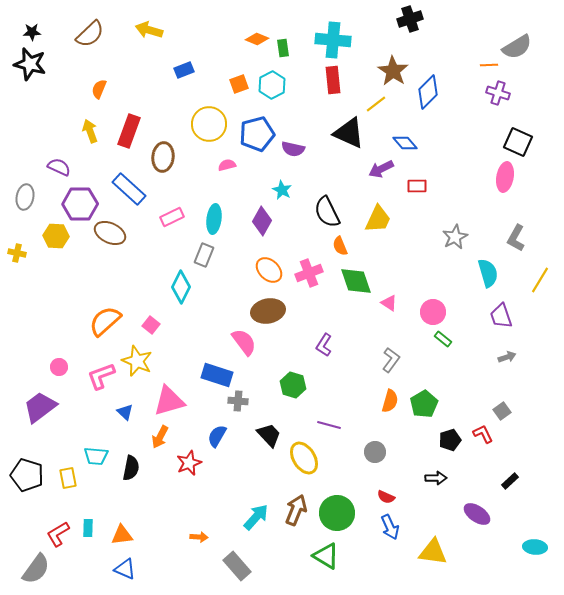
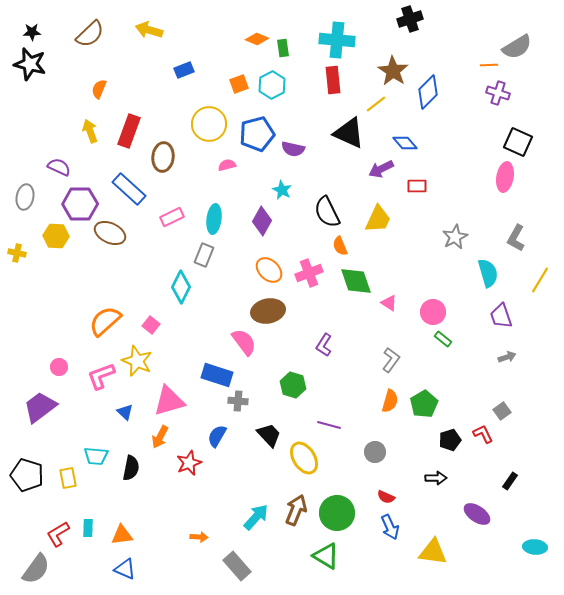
cyan cross at (333, 40): moved 4 px right
black rectangle at (510, 481): rotated 12 degrees counterclockwise
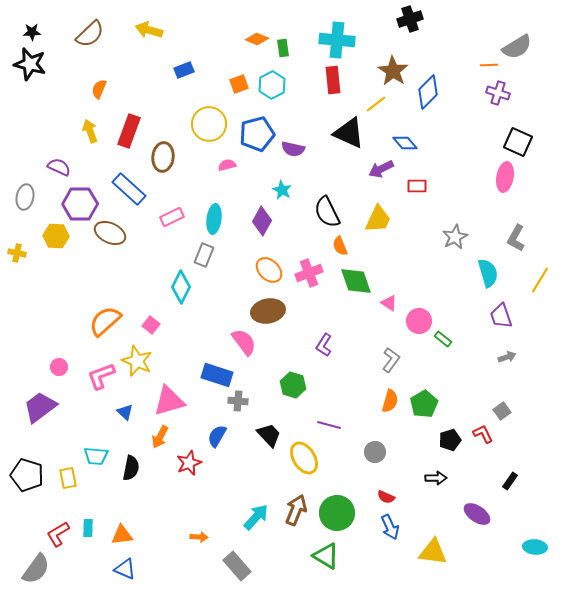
pink circle at (433, 312): moved 14 px left, 9 px down
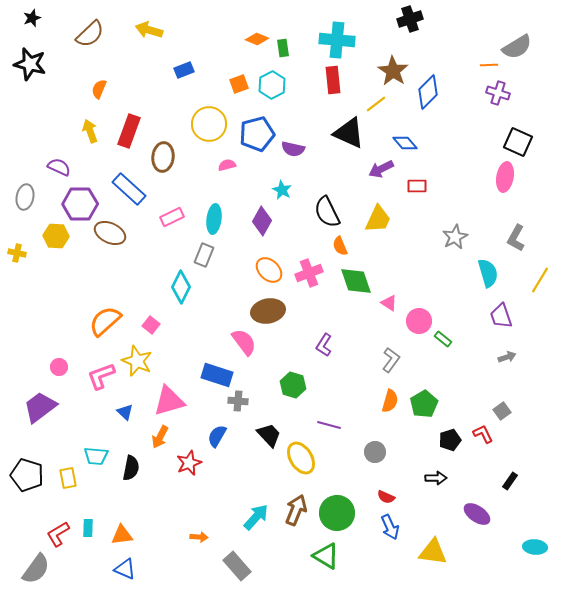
black star at (32, 32): moved 14 px up; rotated 18 degrees counterclockwise
yellow ellipse at (304, 458): moved 3 px left
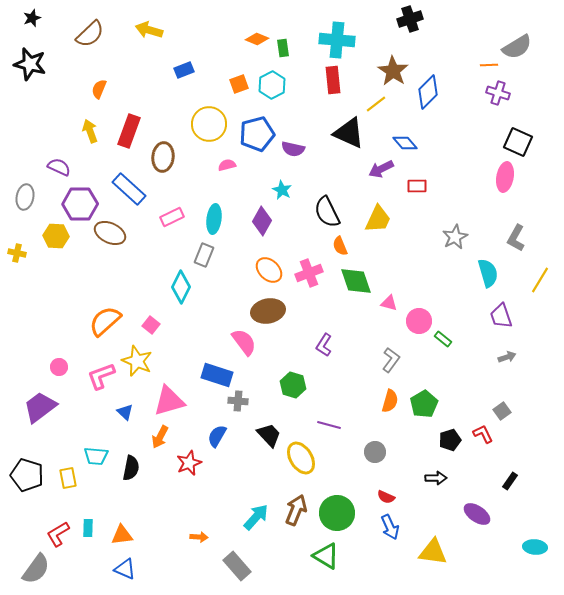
pink triangle at (389, 303): rotated 18 degrees counterclockwise
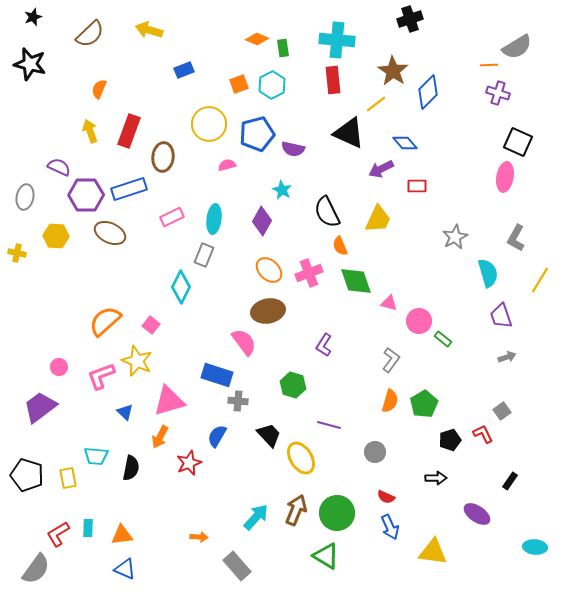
black star at (32, 18): moved 1 px right, 1 px up
blue rectangle at (129, 189): rotated 60 degrees counterclockwise
purple hexagon at (80, 204): moved 6 px right, 9 px up
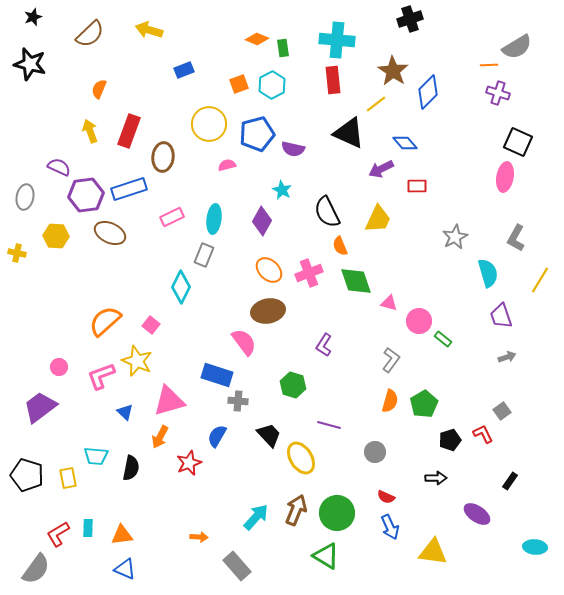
purple hexagon at (86, 195): rotated 8 degrees counterclockwise
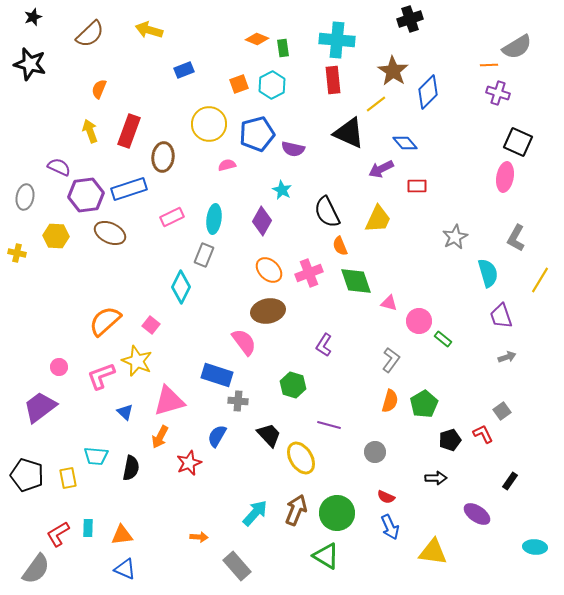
cyan arrow at (256, 517): moved 1 px left, 4 px up
